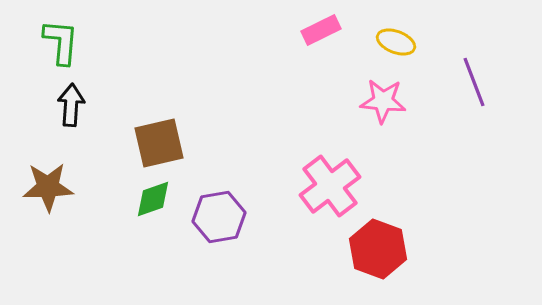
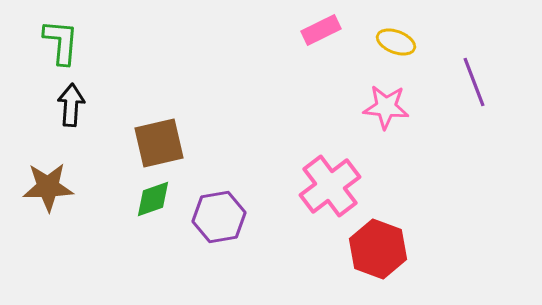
pink star: moved 3 px right, 6 px down
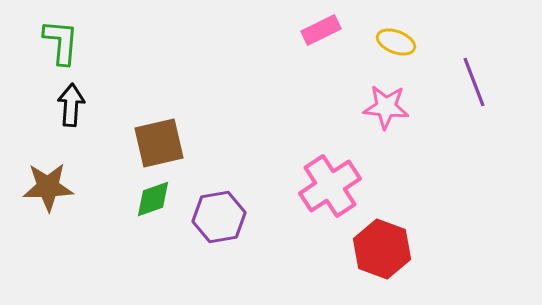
pink cross: rotated 4 degrees clockwise
red hexagon: moved 4 px right
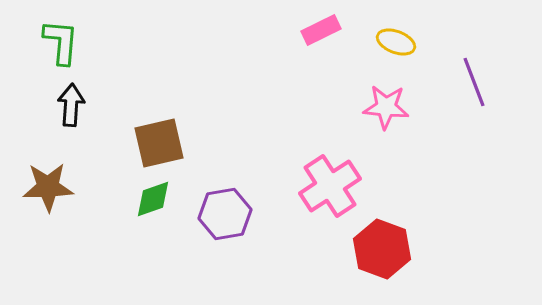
purple hexagon: moved 6 px right, 3 px up
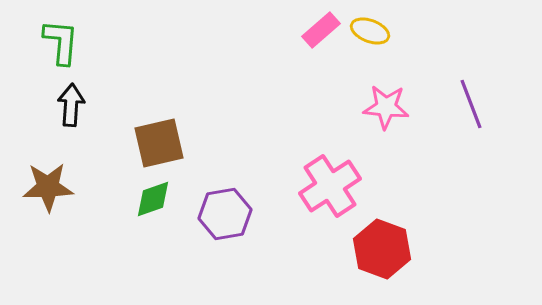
pink rectangle: rotated 15 degrees counterclockwise
yellow ellipse: moved 26 px left, 11 px up
purple line: moved 3 px left, 22 px down
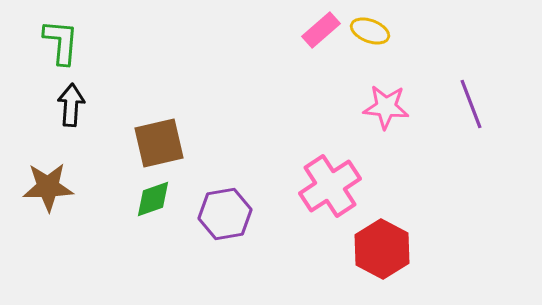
red hexagon: rotated 8 degrees clockwise
